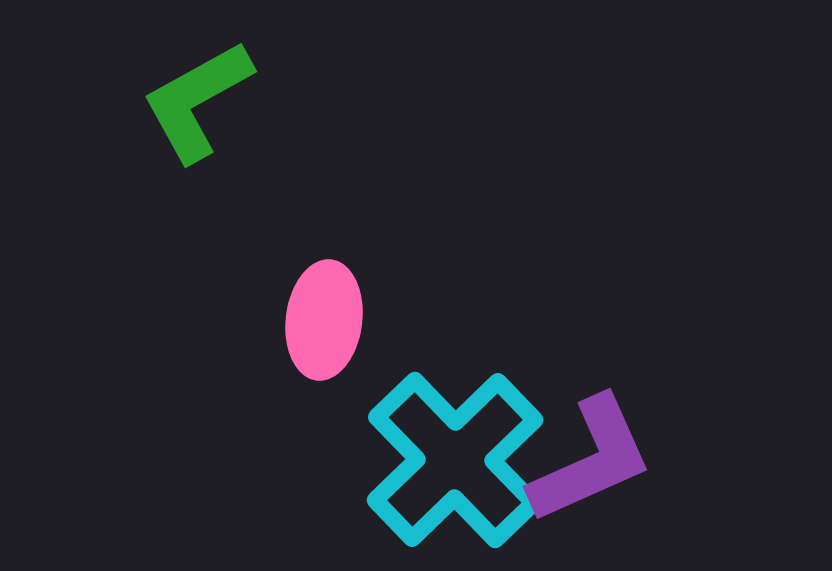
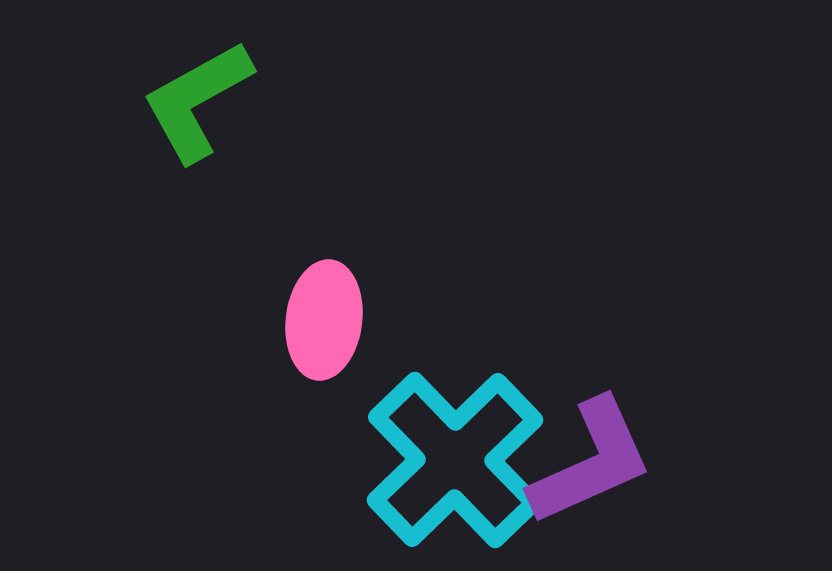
purple L-shape: moved 2 px down
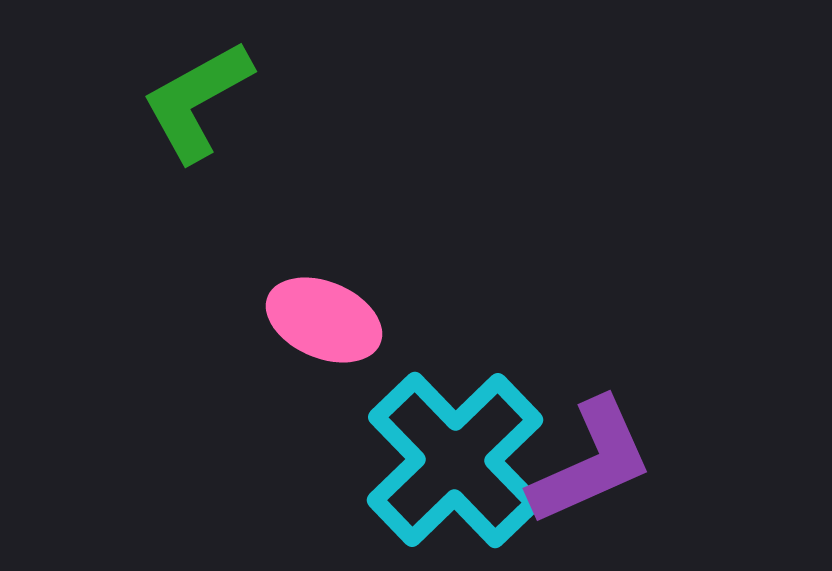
pink ellipse: rotated 74 degrees counterclockwise
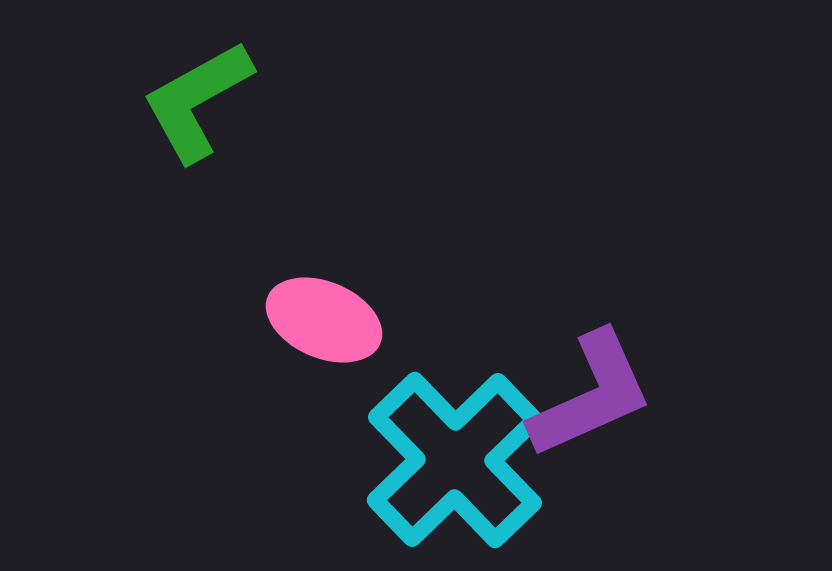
purple L-shape: moved 67 px up
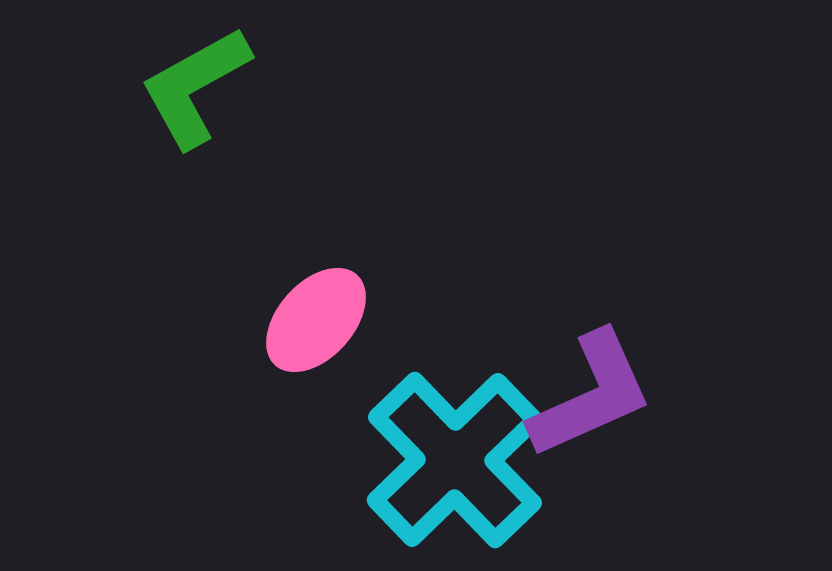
green L-shape: moved 2 px left, 14 px up
pink ellipse: moved 8 px left; rotated 71 degrees counterclockwise
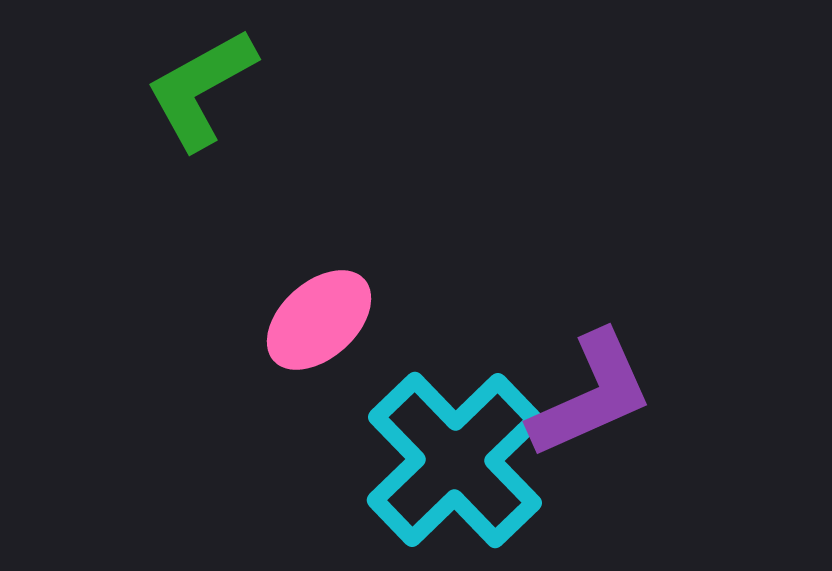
green L-shape: moved 6 px right, 2 px down
pink ellipse: moved 3 px right; rotated 6 degrees clockwise
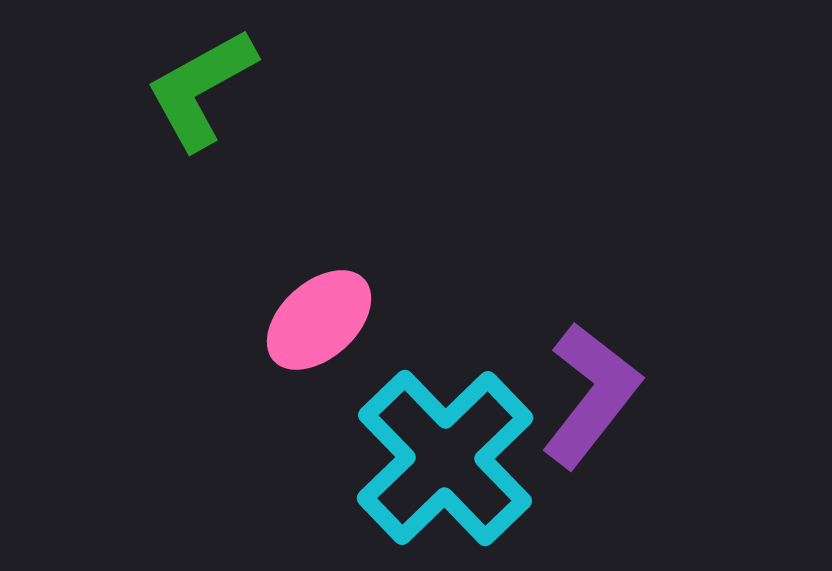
purple L-shape: rotated 28 degrees counterclockwise
cyan cross: moved 10 px left, 2 px up
